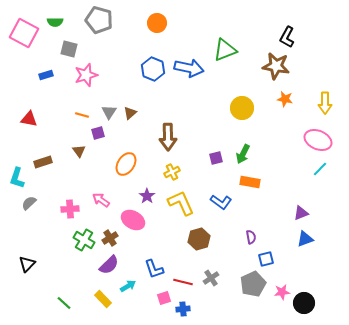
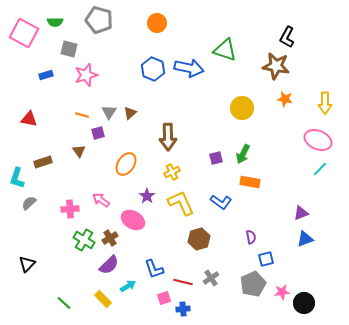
green triangle at (225, 50): rotated 40 degrees clockwise
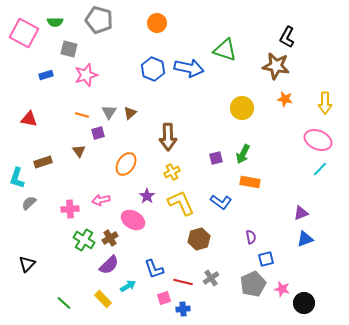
pink arrow at (101, 200): rotated 48 degrees counterclockwise
pink star at (282, 292): moved 3 px up; rotated 21 degrees clockwise
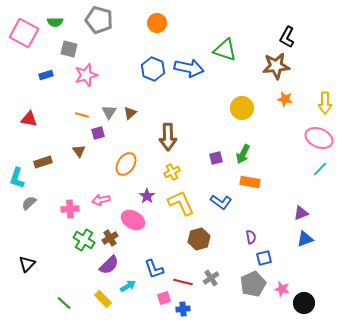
brown star at (276, 66): rotated 16 degrees counterclockwise
pink ellipse at (318, 140): moved 1 px right, 2 px up
blue square at (266, 259): moved 2 px left, 1 px up
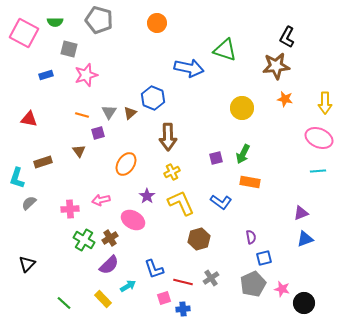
blue hexagon at (153, 69): moved 29 px down
cyan line at (320, 169): moved 2 px left, 2 px down; rotated 42 degrees clockwise
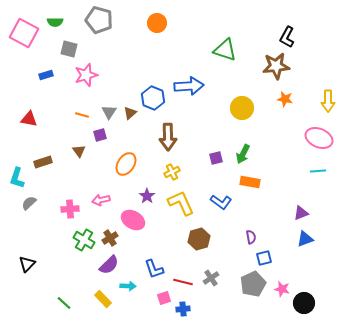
blue arrow at (189, 68): moved 18 px down; rotated 16 degrees counterclockwise
yellow arrow at (325, 103): moved 3 px right, 2 px up
purple square at (98, 133): moved 2 px right, 2 px down
cyan arrow at (128, 286): rotated 35 degrees clockwise
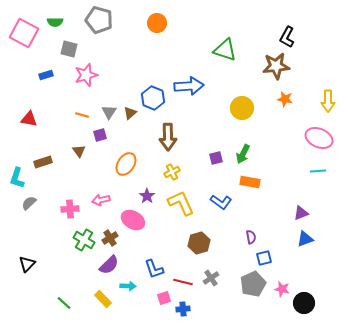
brown hexagon at (199, 239): moved 4 px down
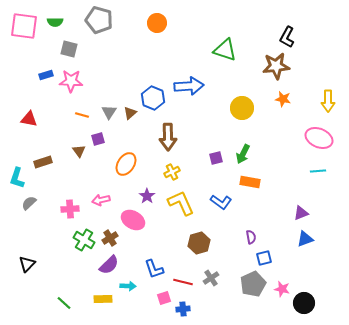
pink square at (24, 33): moved 7 px up; rotated 20 degrees counterclockwise
pink star at (86, 75): moved 15 px left, 6 px down; rotated 20 degrees clockwise
orange star at (285, 99): moved 2 px left
purple square at (100, 135): moved 2 px left, 4 px down
yellow rectangle at (103, 299): rotated 48 degrees counterclockwise
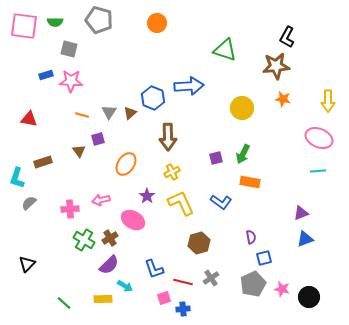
cyan arrow at (128, 286): moved 3 px left; rotated 28 degrees clockwise
black circle at (304, 303): moved 5 px right, 6 px up
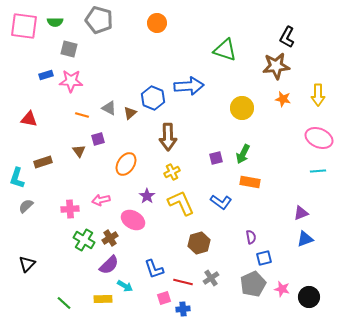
yellow arrow at (328, 101): moved 10 px left, 6 px up
gray triangle at (109, 112): moved 4 px up; rotated 35 degrees counterclockwise
gray semicircle at (29, 203): moved 3 px left, 3 px down
